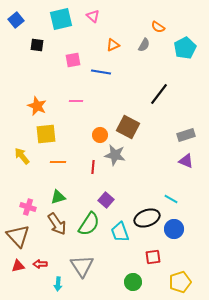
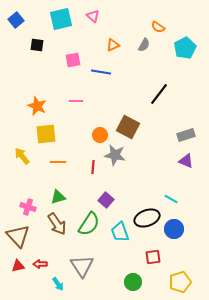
cyan arrow: rotated 40 degrees counterclockwise
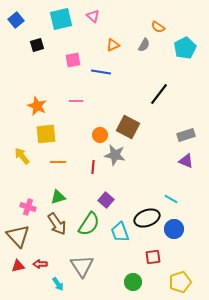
black square: rotated 24 degrees counterclockwise
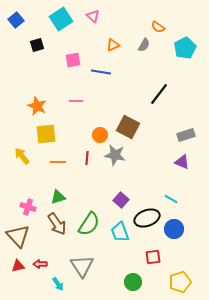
cyan square: rotated 20 degrees counterclockwise
purple triangle: moved 4 px left, 1 px down
red line: moved 6 px left, 9 px up
purple square: moved 15 px right
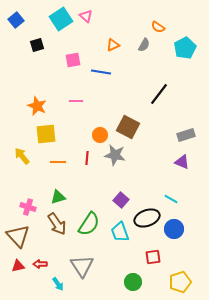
pink triangle: moved 7 px left
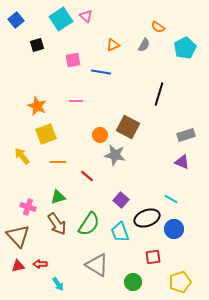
black line: rotated 20 degrees counterclockwise
yellow square: rotated 15 degrees counterclockwise
red line: moved 18 px down; rotated 56 degrees counterclockwise
gray triangle: moved 15 px right, 1 px up; rotated 25 degrees counterclockwise
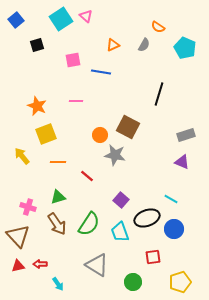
cyan pentagon: rotated 20 degrees counterclockwise
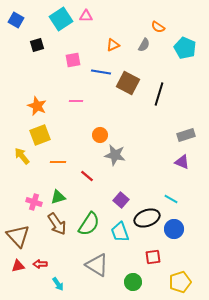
pink triangle: rotated 40 degrees counterclockwise
blue square: rotated 21 degrees counterclockwise
brown square: moved 44 px up
yellow square: moved 6 px left, 1 px down
pink cross: moved 6 px right, 5 px up
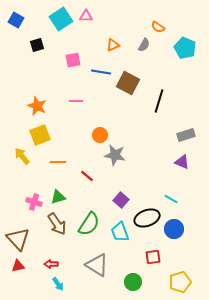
black line: moved 7 px down
brown triangle: moved 3 px down
red arrow: moved 11 px right
